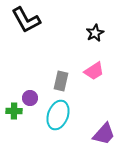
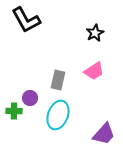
gray rectangle: moved 3 px left, 1 px up
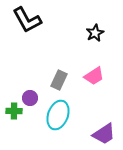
black L-shape: moved 1 px right
pink trapezoid: moved 5 px down
gray rectangle: moved 1 px right; rotated 12 degrees clockwise
purple trapezoid: rotated 15 degrees clockwise
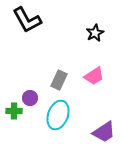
purple trapezoid: moved 2 px up
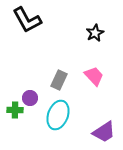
pink trapezoid: rotated 100 degrees counterclockwise
green cross: moved 1 px right, 1 px up
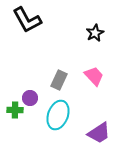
purple trapezoid: moved 5 px left, 1 px down
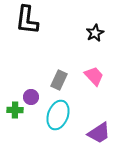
black L-shape: rotated 36 degrees clockwise
purple circle: moved 1 px right, 1 px up
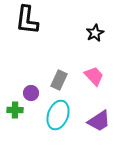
purple circle: moved 4 px up
purple trapezoid: moved 12 px up
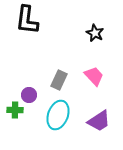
black star: rotated 18 degrees counterclockwise
purple circle: moved 2 px left, 2 px down
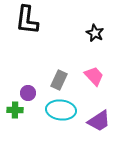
purple circle: moved 1 px left, 2 px up
cyan ellipse: moved 3 px right, 5 px up; rotated 76 degrees clockwise
